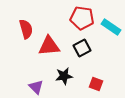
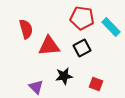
cyan rectangle: rotated 12 degrees clockwise
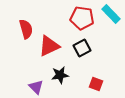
cyan rectangle: moved 13 px up
red triangle: rotated 20 degrees counterclockwise
black star: moved 4 px left, 1 px up
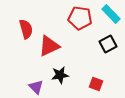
red pentagon: moved 2 px left
black square: moved 26 px right, 4 px up
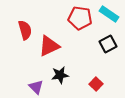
cyan rectangle: moved 2 px left; rotated 12 degrees counterclockwise
red semicircle: moved 1 px left, 1 px down
red square: rotated 24 degrees clockwise
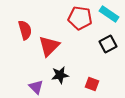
red triangle: rotated 20 degrees counterclockwise
red square: moved 4 px left; rotated 24 degrees counterclockwise
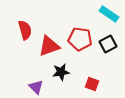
red pentagon: moved 21 px down
red triangle: rotated 25 degrees clockwise
black star: moved 1 px right, 3 px up
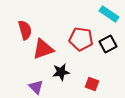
red pentagon: moved 1 px right
red triangle: moved 6 px left, 3 px down
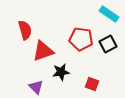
red triangle: moved 2 px down
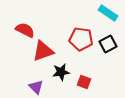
cyan rectangle: moved 1 px left, 1 px up
red semicircle: rotated 48 degrees counterclockwise
red square: moved 8 px left, 2 px up
